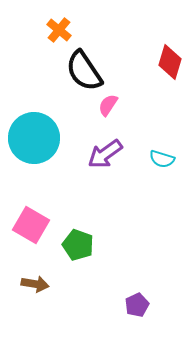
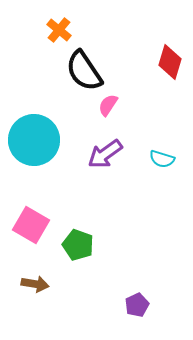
cyan circle: moved 2 px down
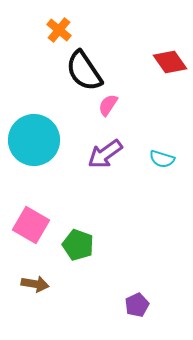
red diamond: rotated 52 degrees counterclockwise
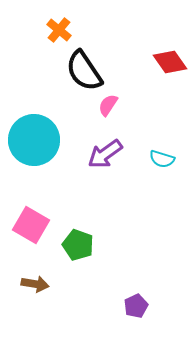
purple pentagon: moved 1 px left, 1 px down
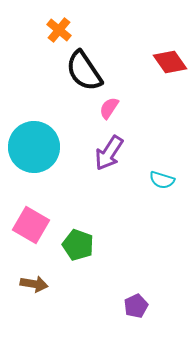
pink semicircle: moved 1 px right, 3 px down
cyan circle: moved 7 px down
purple arrow: moved 4 px right, 1 px up; rotated 21 degrees counterclockwise
cyan semicircle: moved 21 px down
brown arrow: moved 1 px left
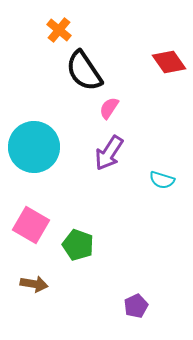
red diamond: moved 1 px left
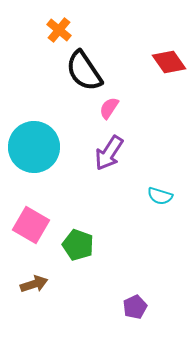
cyan semicircle: moved 2 px left, 16 px down
brown arrow: rotated 28 degrees counterclockwise
purple pentagon: moved 1 px left, 1 px down
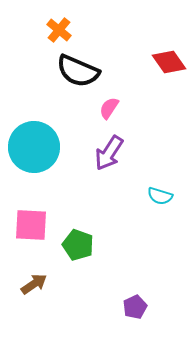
black semicircle: moved 6 px left; rotated 33 degrees counterclockwise
pink square: rotated 27 degrees counterclockwise
brown arrow: rotated 16 degrees counterclockwise
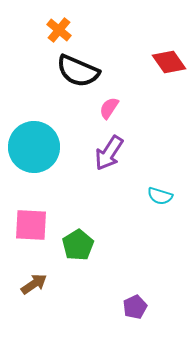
green pentagon: rotated 20 degrees clockwise
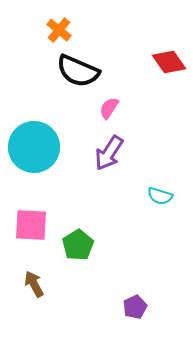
brown arrow: rotated 84 degrees counterclockwise
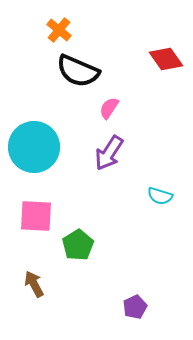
red diamond: moved 3 px left, 3 px up
pink square: moved 5 px right, 9 px up
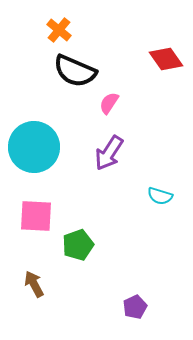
black semicircle: moved 3 px left
pink semicircle: moved 5 px up
green pentagon: rotated 12 degrees clockwise
